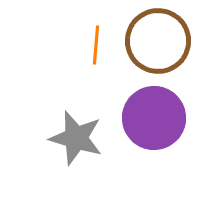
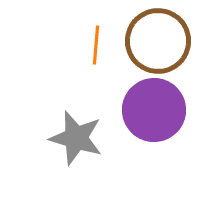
purple circle: moved 8 px up
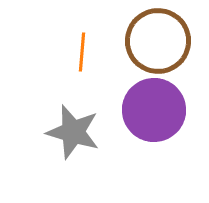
orange line: moved 14 px left, 7 px down
gray star: moved 3 px left, 6 px up
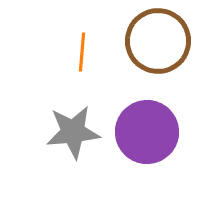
purple circle: moved 7 px left, 22 px down
gray star: rotated 22 degrees counterclockwise
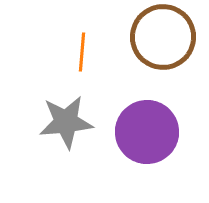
brown circle: moved 5 px right, 4 px up
gray star: moved 7 px left, 10 px up
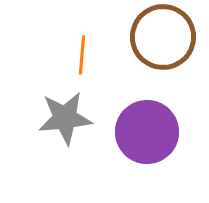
orange line: moved 3 px down
gray star: moved 1 px left, 4 px up
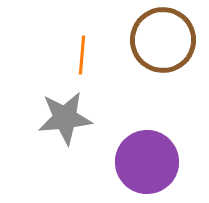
brown circle: moved 3 px down
purple circle: moved 30 px down
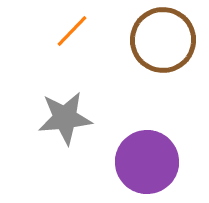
orange line: moved 10 px left, 24 px up; rotated 39 degrees clockwise
